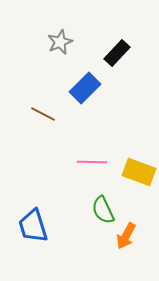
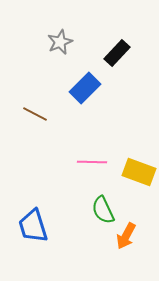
brown line: moved 8 px left
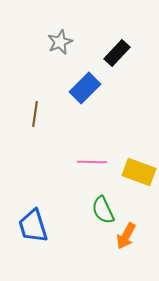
brown line: rotated 70 degrees clockwise
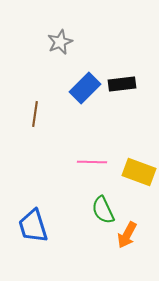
black rectangle: moved 5 px right, 31 px down; rotated 40 degrees clockwise
orange arrow: moved 1 px right, 1 px up
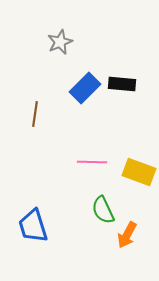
black rectangle: rotated 12 degrees clockwise
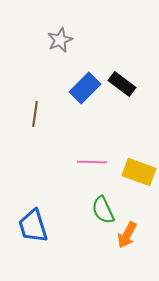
gray star: moved 2 px up
black rectangle: rotated 32 degrees clockwise
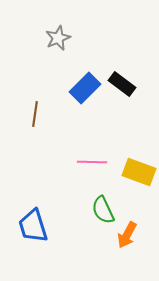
gray star: moved 2 px left, 2 px up
